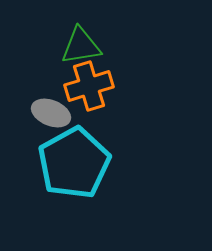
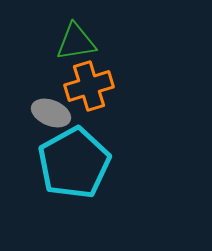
green triangle: moved 5 px left, 4 px up
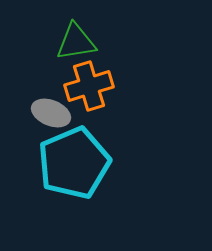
cyan pentagon: rotated 6 degrees clockwise
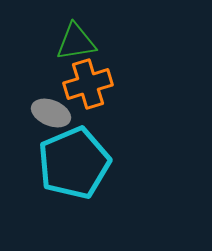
orange cross: moved 1 px left, 2 px up
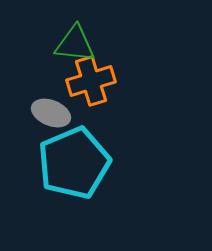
green triangle: moved 1 px left, 2 px down; rotated 15 degrees clockwise
orange cross: moved 3 px right, 3 px up
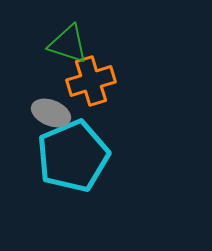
green triangle: moved 7 px left; rotated 12 degrees clockwise
cyan pentagon: moved 1 px left, 7 px up
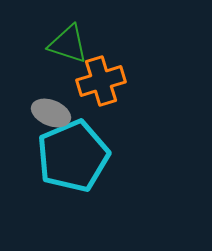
orange cross: moved 10 px right
